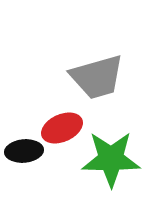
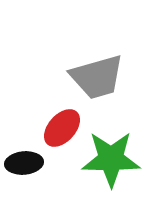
red ellipse: rotated 24 degrees counterclockwise
black ellipse: moved 12 px down
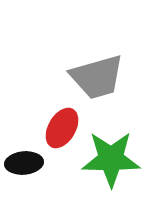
red ellipse: rotated 12 degrees counterclockwise
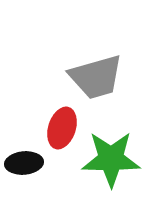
gray trapezoid: moved 1 px left
red ellipse: rotated 12 degrees counterclockwise
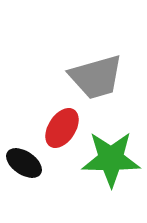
red ellipse: rotated 15 degrees clockwise
black ellipse: rotated 39 degrees clockwise
